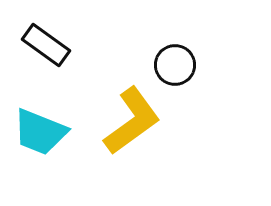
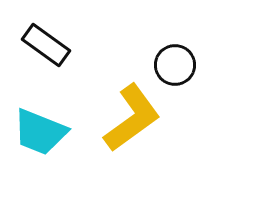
yellow L-shape: moved 3 px up
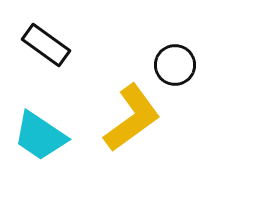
cyan trapezoid: moved 4 px down; rotated 12 degrees clockwise
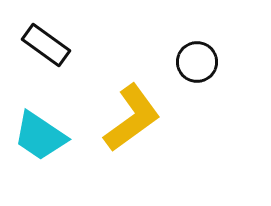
black circle: moved 22 px right, 3 px up
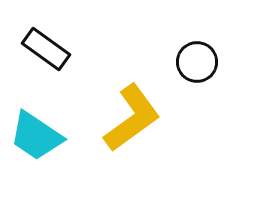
black rectangle: moved 4 px down
cyan trapezoid: moved 4 px left
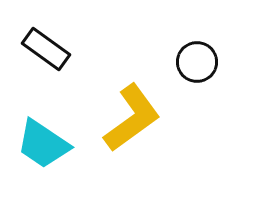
cyan trapezoid: moved 7 px right, 8 px down
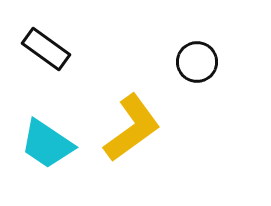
yellow L-shape: moved 10 px down
cyan trapezoid: moved 4 px right
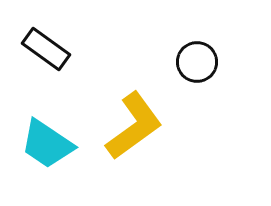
yellow L-shape: moved 2 px right, 2 px up
